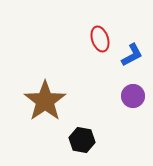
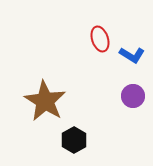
blue L-shape: rotated 60 degrees clockwise
brown star: rotated 6 degrees counterclockwise
black hexagon: moved 8 px left; rotated 20 degrees clockwise
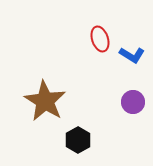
purple circle: moved 6 px down
black hexagon: moved 4 px right
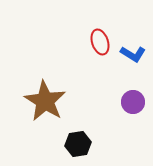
red ellipse: moved 3 px down
blue L-shape: moved 1 px right, 1 px up
black hexagon: moved 4 px down; rotated 20 degrees clockwise
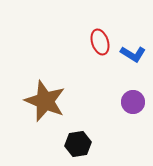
brown star: rotated 9 degrees counterclockwise
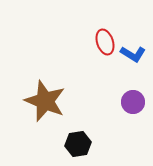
red ellipse: moved 5 px right
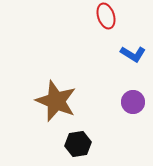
red ellipse: moved 1 px right, 26 px up
brown star: moved 11 px right
